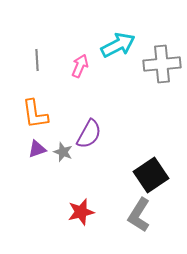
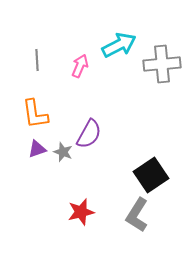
cyan arrow: moved 1 px right
gray L-shape: moved 2 px left
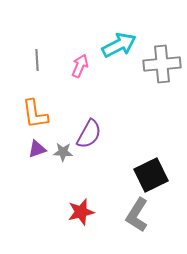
gray star: rotated 18 degrees counterclockwise
black square: rotated 8 degrees clockwise
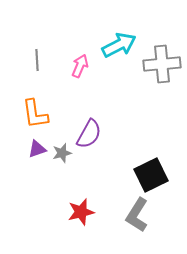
gray star: moved 1 px left, 1 px down; rotated 18 degrees counterclockwise
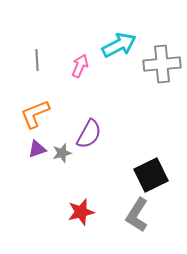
orange L-shape: rotated 76 degrees clockwise
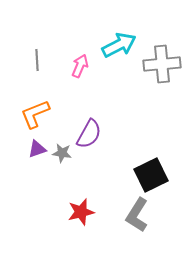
gray star: rotated 24 degrees clockwise
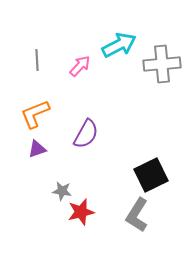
pink arrow: rotated 20 degrees clockwise
purple semicircle: moved 3 px left
gray star: moved 38 px down
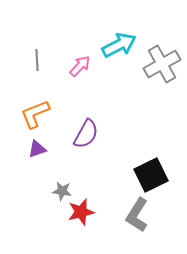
gray cross: rotated 24 degrees counterclockwise
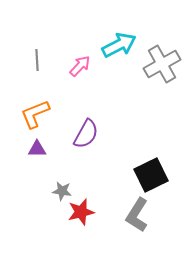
purple triangle: rotated 18 degrees clockwise
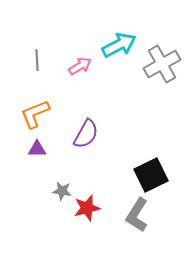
pink arrow: rotated 15 degrees clockwise
red star: moved 6 px right, 4 px up
